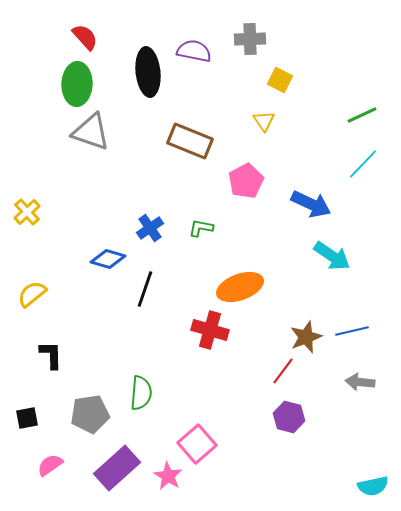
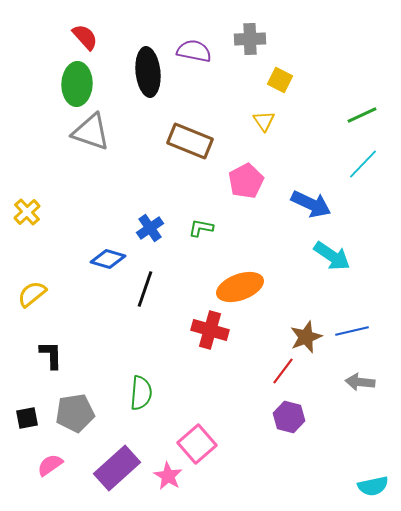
gray pentagon: moved 15 px left, 1 px up
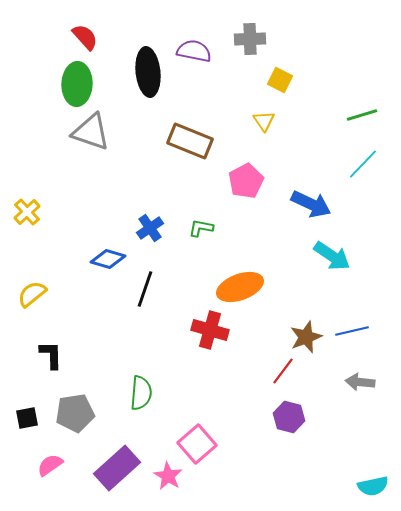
green line: rotated 8 degrees clockwise
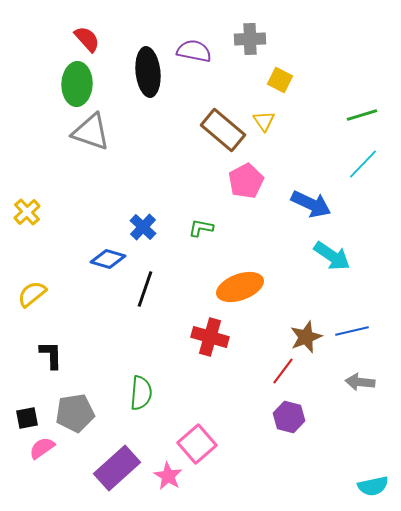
red semicircle: moved 2 px right, 2 px down
brown rectangle: moved 33 px right, 11 px up; rotated 18 degrees clockwise
blue cross: moved 7 px left, 1 px up; rotated 12 degrees counterclockwise
red cross: moved 7 px down
pink semicircle: moved 8 px left, 17 px up
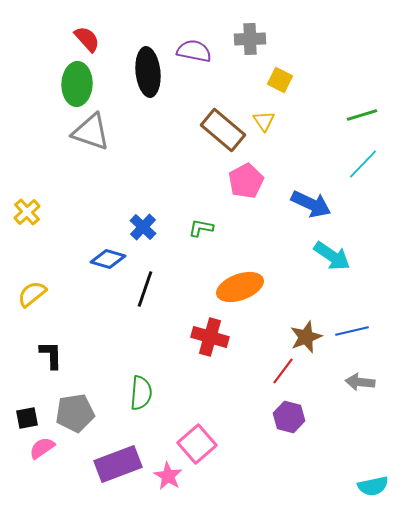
purple rectangle: moved 1 px right, 4 px up; rotated 21 degrees clockwise
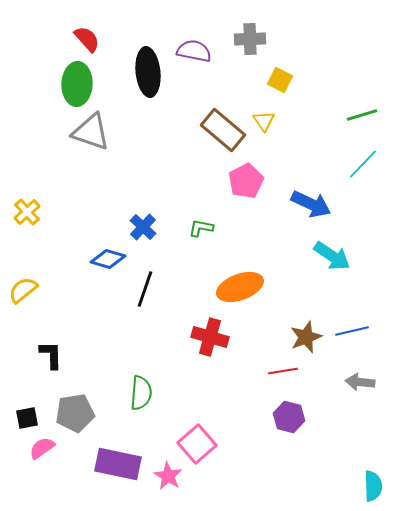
yellow semicircle: moved 9 px left, 4 px up
red line: rotated 44 degrees clockwise
purple rectangle: rotated 33 degrees clockwise
cyan semicircle: rotated 80 degrees counterclockwise
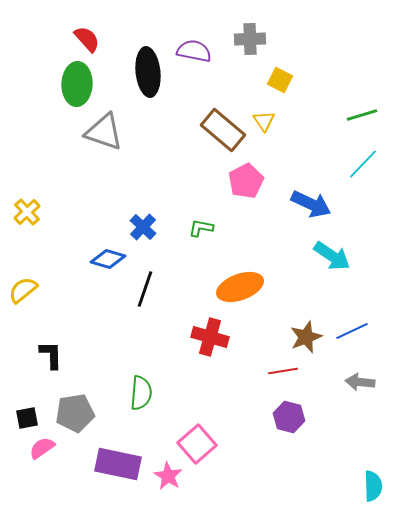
gray triangle: moved 13 px right
blue line: rotated 12 degrees counterclockwise
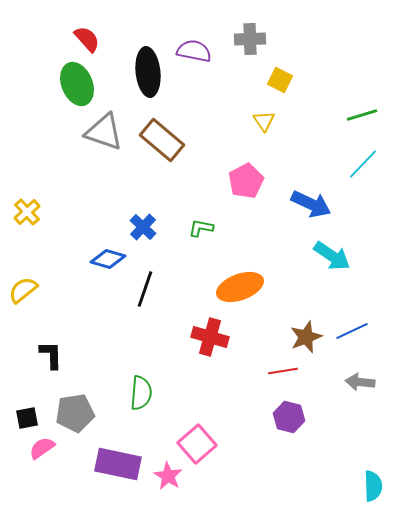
green ellipse: rotated 24 degrees counterclockwise
brown rectangle: moved 61 px left, 10 px down
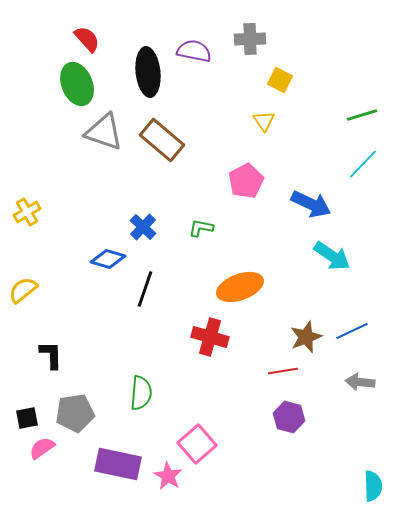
yellow cross: rotated 12 degrees clockwise
